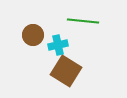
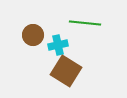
green line: moved 2 px right, 2 px down
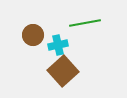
green line: rotated 16 degrees counterclockwise
brown square: moved 3 px left; rotated 16 degrees clockwise
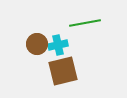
brown circle: moved 4 px right, 9 px down
brown square: rotated 28 degrees clockwise
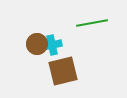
green line: moved 7 px right
cyan cross: moved 6 px left
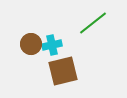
green line: moved 1 px right; rotated 28 degrees counterclockwise
brown circle: moved 6 px left
